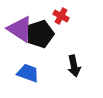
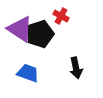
black arrow: moved 2 px right, 2 px down
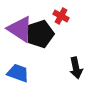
blue trapezoid: moved 10 px left
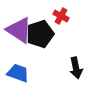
purple triangle: moved 1 px left, 1 px down
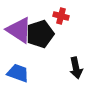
red cross: rotated 14 degrees counterclockwise
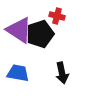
red cross: moved 4 px left
black arrow: moved 14 px left, 5 px down
blue trapezoid: rotated 10 degrees counterclockwise
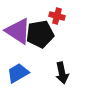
purple triangle: moved 1 px left, 1 px down
black pentagon: rotated 8 degrees clockwise
blue trapezoid: rotated 40 degrees counterclockwise
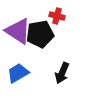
black arrow: rotated 35 degrees clockwise
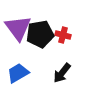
red cross: moved 6 px right, 19 px down
purple triangle: moved 3 px up; rotated 20 degrees clockwise
black arrow: rotated 15 degrees clockwise
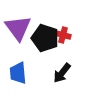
black pentagon: moved 5 px right, 4 px down; rotated 28 degrees clockwise
blue trapezoid: rotated 65 degrees counterclockwise
